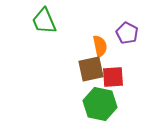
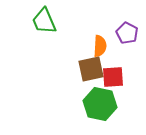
orange semicircle: rotated 15 degrees clockwise
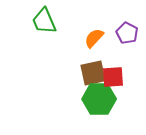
orange semicircle: moved 6 px left, 8 px up; rotated 140 degrees counterclockwise
brown square: moved 2 px right, 4 px down
green hexagon: moved 1 px left, 5 px up; rotated 12 degrees counterclockwise
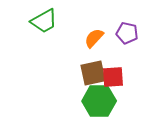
green trapezoid: rotated 96 degrees counterclockwise
purple pentagon: rotated 15 degrees counterclockwise
green hexagon: moved 2 px down
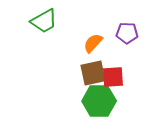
purple pentagon: rotated 10 degrees counterclockwise
orange semicircle: moved 1 px left, 5 px down
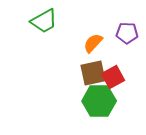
red square: rotated 25 degrees counterclockwise
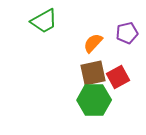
purple pentagon: rotated 15 degrees counterclockwise
red square: moved 5 px right
green hexagon: moved 5 px left, 1 px up
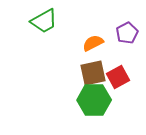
purple pentagon: rotated 15 degrees counterclockwise
orange semicircle: rotated 20 degrees clockwise
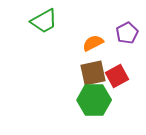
red square: moved 1 px left, 1 px up
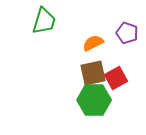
green trapezoid: rotated 44 degrees counterclockwise
purple pentagon: rotated 25 degrees counterclockwise
red square: moved 1 px left, 2 px down
